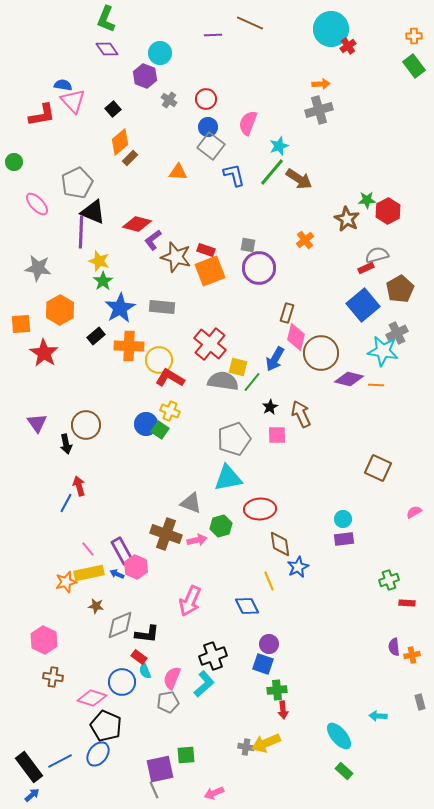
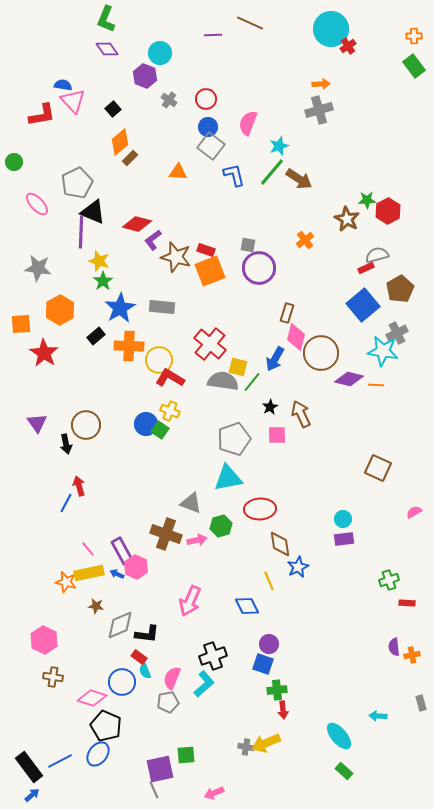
orange star at (66, 582): rotated 30 degrees clockwise
gray rectangle at (420, 702): moved 1 px right, 1 px down
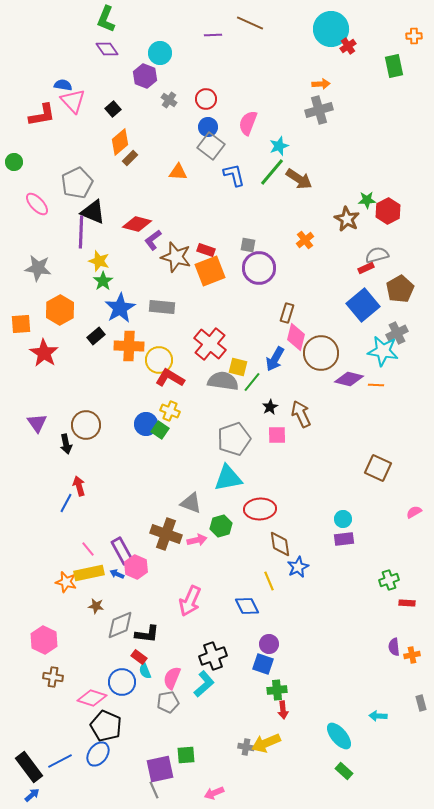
green rectangle at (414, 66): moved 20 px left; rotated 25 degrees clockwise
